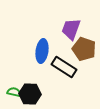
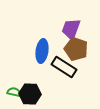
brown pentagon: moved 8 px left
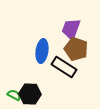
green semicircle: moved 3 px down; rotated 16 degrees clockwise
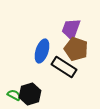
blue ellipse: rotated 10 degrees clockwise
black hexagon: rotated 20 degrees counterclockwise
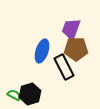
brown pentagon: rotated 20 degrees counterclockwise
black rectangle: rotated 30 degrees clockwise
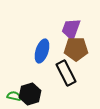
black rectangle: moved 2 px right, 6 px down
green semicircle: moved 1 px down; rotated 16 degrees counterclockwise
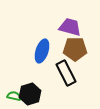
purple trapezoid: moved 1 px left, 2 px up; rotated 85 degrees clockwise
brown pentagon: moved 1 px left
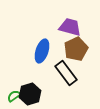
brown pentagon: moved 1 px right; rotated 25 degrees counterclockwise
black rectangle: rotated 10 degrees counterclockwise
green semicircle: rotated 48 degrees counterclockwise
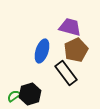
brown pentagon: moved 1 px down
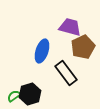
brown pentagon: moved 7 px right, 3 px up
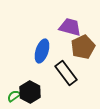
black hexagon: moved 2 px up; rotated 15 degrees counterclockwise
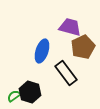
black hexagon: rotated 10 degrees counterclockwise
